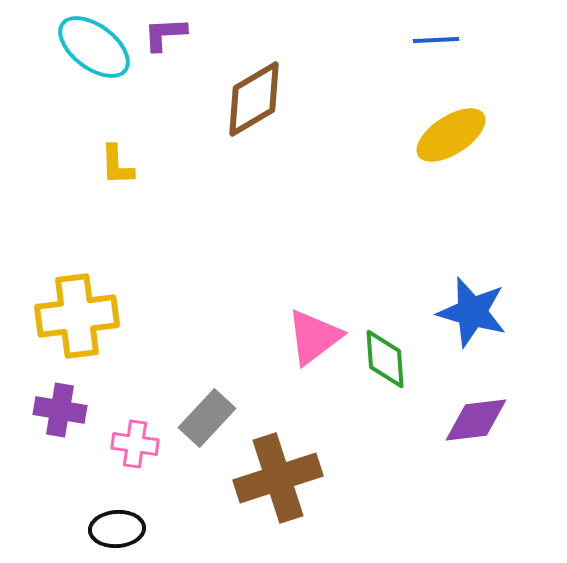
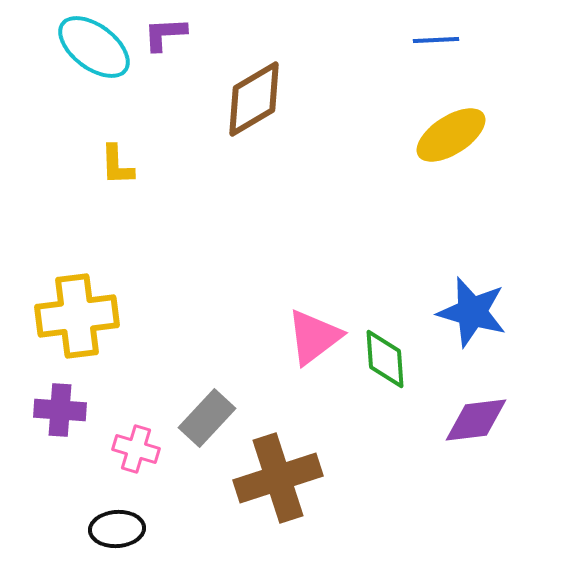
purple cross: rotated 6 degrees counterclockwise
pink cross: moved 1 px right, 5 px down; rotated 9 degrees clockwise
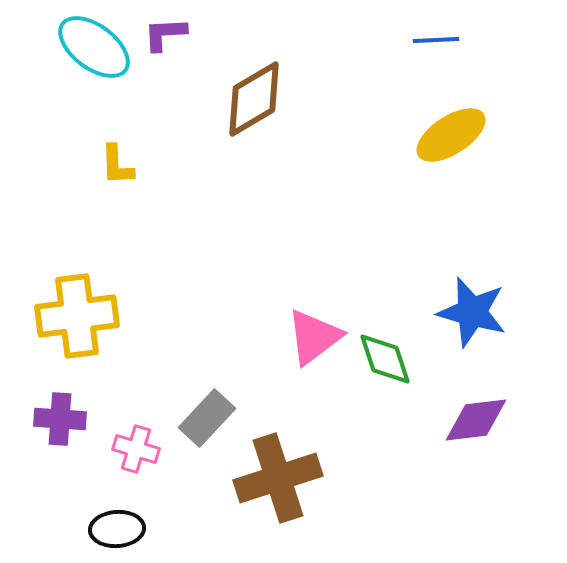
green diamond: rotated 14 degrees counterclockwise
purple cross: moved 9 px down
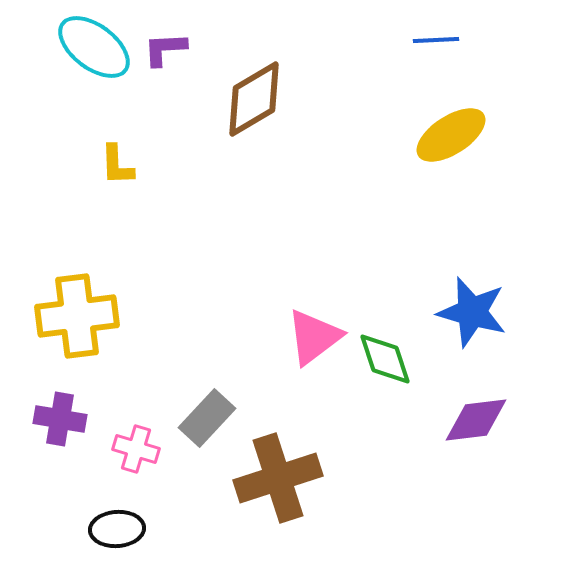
purple L-shape: moved 15 px down
purple cross: rotated 6 degrees clockwise
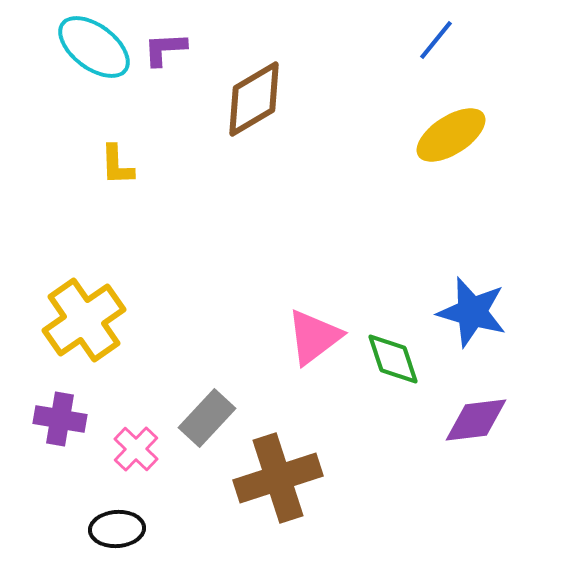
blue line: rotated 48 degrees counterclockwise
yellow cross: moved 7 px right, 4 px down; rotated 28 degrees counterclockwise
green diamond: moved 8 px right
pink cross: rotated 27 degrees clockwise
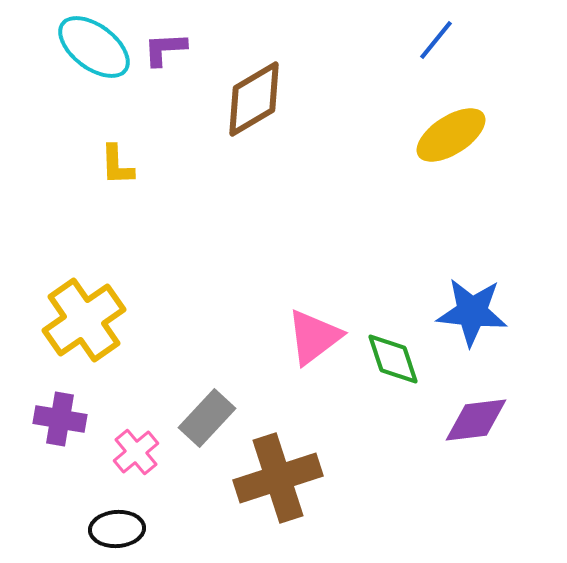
blue star: rotated 10 degrees counterclockwise
pink cross: moved 3 px down; rotated 6 degrees clockwise
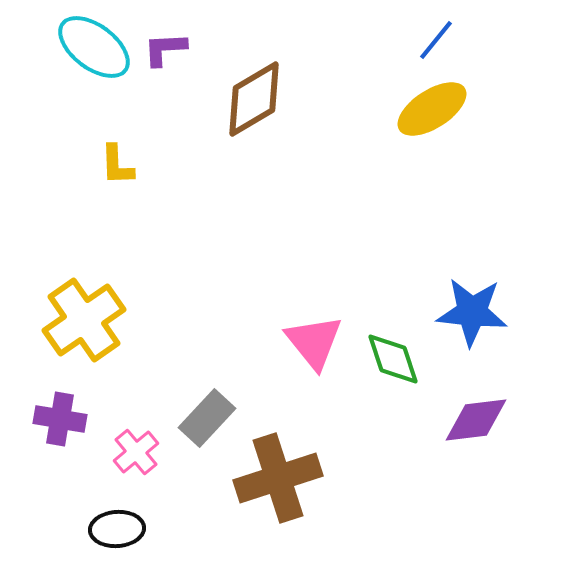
yellow ellipse: moved 19 px left, 26 px up
pink triangle: moved 5 px down; rotated 32 degrees counterclockwise
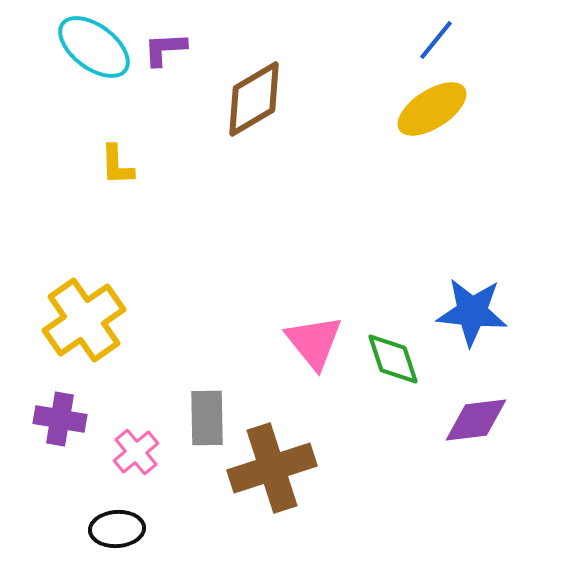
gray rectangle: rotated 44 degrees counterclockwise
brown cross: moved 6 px left, 10 px up
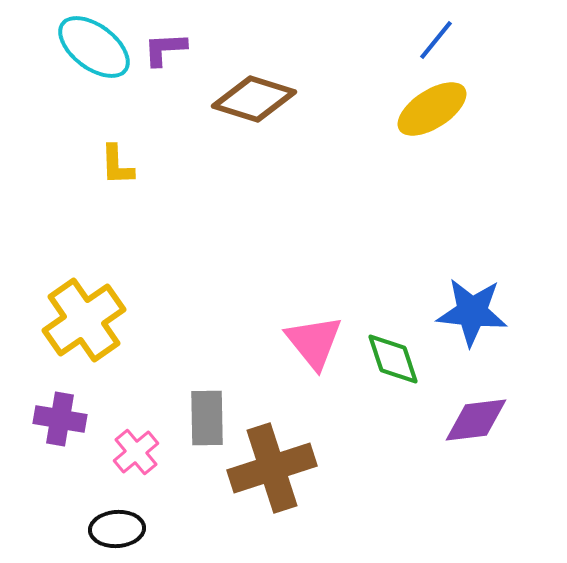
brown diamond: rotated 48 degrees clockwise
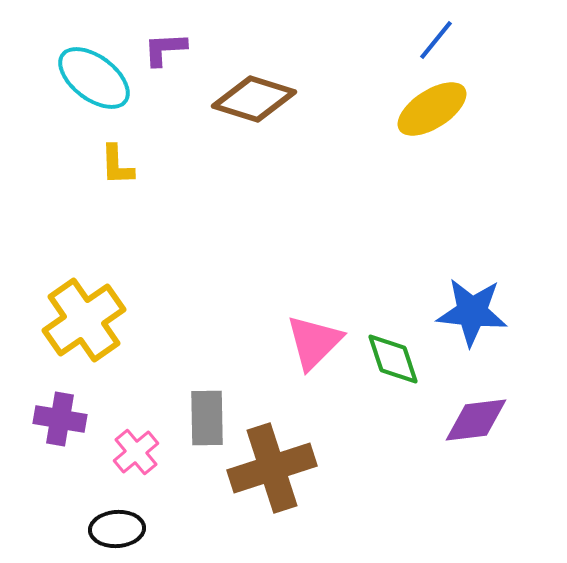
cyan ellipse: moved 31 px down
pink triangle: rotated 24 degrees clockwise
